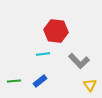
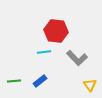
cyan line: moved 1 px right, 2 px up
gray L-shape: moved 2 px left, 3 px up
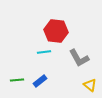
gray L-shape: moved 2 px right; rotated 15 degrees clockwise
green line: moved 3 px right, 1 px up
yellow triangle: rotated 16 degrees counterclockwise
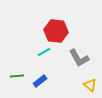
cyan line: rotated 24 degrees counterclockwise
green line: moved 4 px up
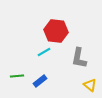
gray L-shape: rotated 40 degrees clockwise
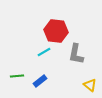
gray L-shape: moved 3 px left, 4 px up
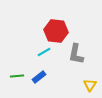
blue rectangle: moved 1 px left, 4 px up
yellow triangle: rotated 24 degrees clockwise
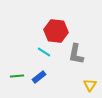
cyan line: rotated 64 degrees clockwise
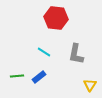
red hexagon: moved 13 px up
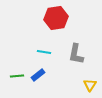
red hexagon: rotated 15 degrees counterclockwise
cyan line: rotated 24 degrees counterclockwise
blue rectangle: moved 1 px left, 2 px up
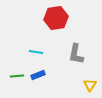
cyan line: moved 8 px left
blue rectangle: rotated 16 degrees clockwise
